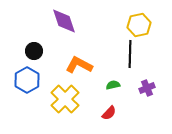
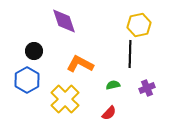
orange L-shape: moved 1 px right, 1 px up
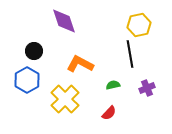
black line: rotated 12 degrees counterclockwise
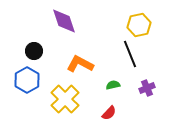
black line: rotated 12 degrees counterclockwise
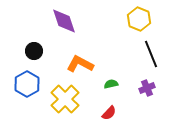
yellow hexagon: moved 6 px up; rotated 25 degrees counterclockwise
black line: moved 21 px right
blue hexagon: moved 4 px down
green semicircle: moved 2 px left, 1 px up
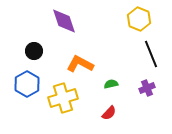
yellow cross: moved 2 px left, 1 px up; rotated 28 degrees clockwise
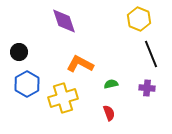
black circle: moved 15 px left, 1 px down
purple cross: rotated 28 degrees clockwise
red semicircle: rotated 63 degrees counterclockwise
